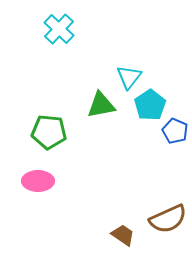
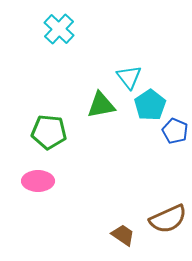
cyan triangle: rotated 16 degrees counterclockwise
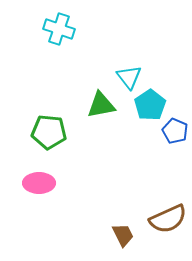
cyan cross: rotated 24 degrees counterclockwise
pink ellipse: moved 1 px right, 2 px down
brown trapezoid: rotated 30 degrees clockwise
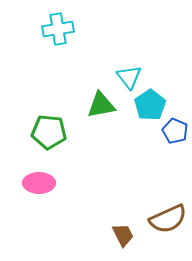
cyan cross: moved 1 px left; rotated 28 degrees counterclockwise
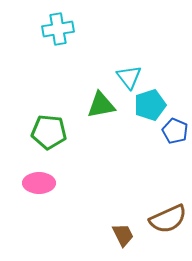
cyan pentagon: rotated 16 degrees clockwise
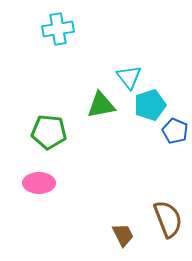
brown semicircle: rotated 87 degrees counterclockwise
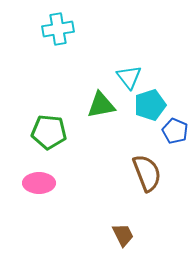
brown semicircle: moved 21 px left, 46 px up
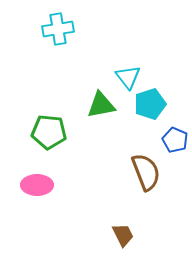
cyan triangle: moved 1 px left
cyan pentagon: moved 1 px up
blue pentagon: moved 9 px down
brown semicircle: moved 1 px left, 1 px up
pink ellipse: moved 2 px left, 2 px down
